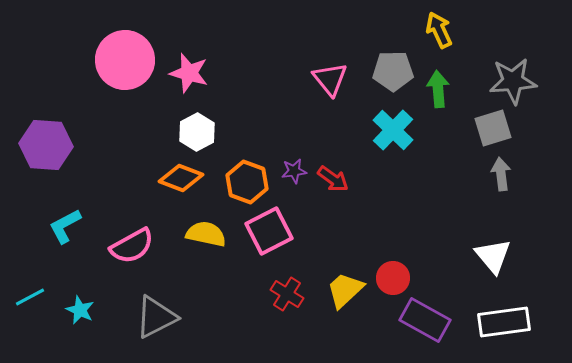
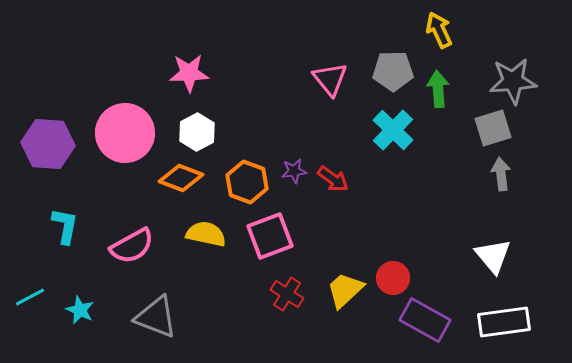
pink circle: moved 73 px down
pink star: rotated 18 degrees counterclockwise
purple hexagon: moved 2 px right, 1 px up
cyan L-shape: rotated 129 degrees clockwise
pink square: moved 1 px right, 5 px down; rotated 6 degrees clockwise
gray triangle: rotated 48 degrees clockwise
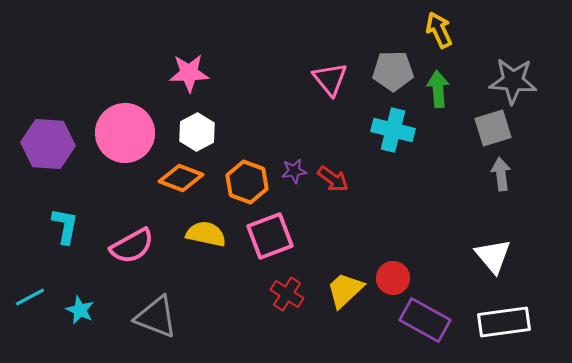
gray star: rotated 9 degrees clockwise
cyan cross: rotated 30 degrees counterclockwise
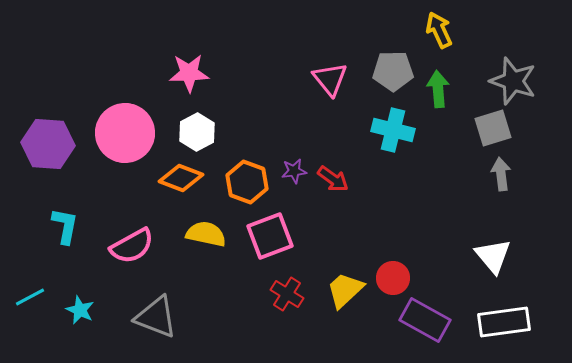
gray star: rotated 15 degrees clockwise
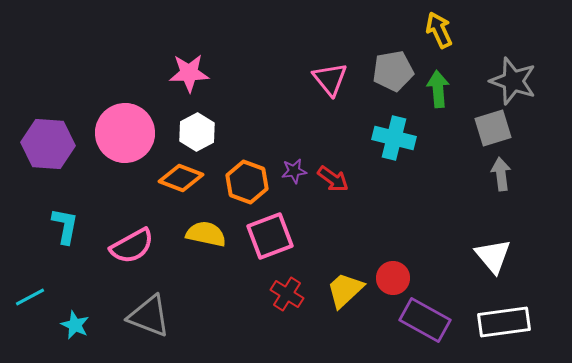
gray pentagon: rotated 9 degrees counterclockwise
cyan cross: moved 1 px right, 8 px down
cyan star: moved 5 px left, 15 px down
gray triangle: moved 7 px left, 1 px up
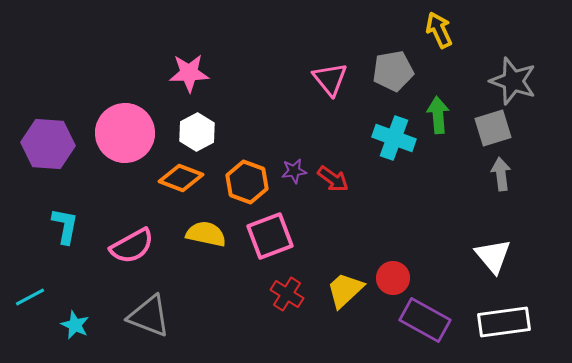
green arrow: moved 26 px down
cyan cross: rotated 6 degrees clockwise
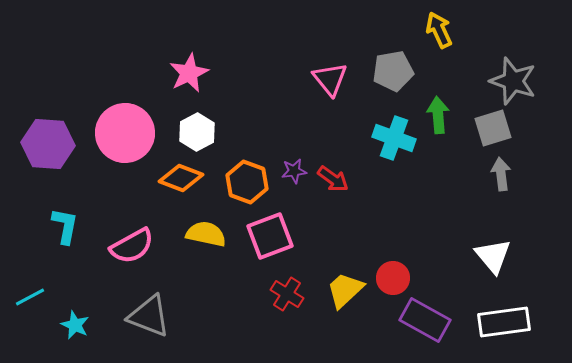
pink star: rotated 24 degrees counterclockwise
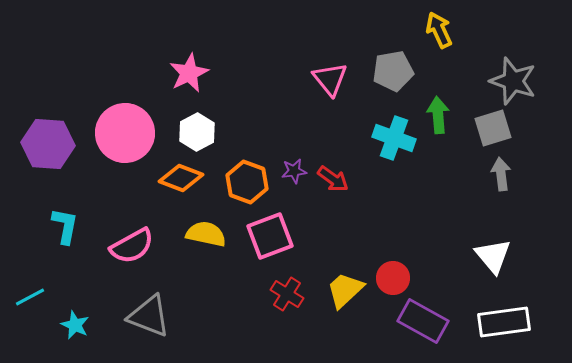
purple rectangle: moved 2 px left, 1 px down
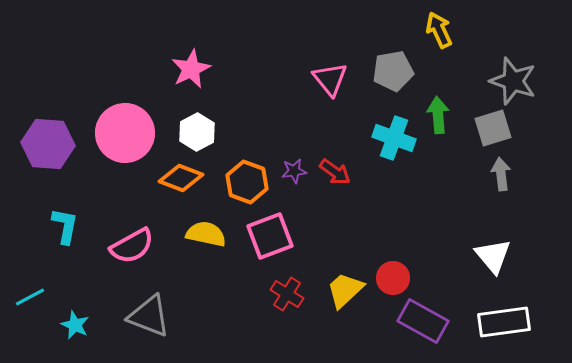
pink star: moved 2 px right, 4 px up
red arrow: moved 2 px right, 7 px up
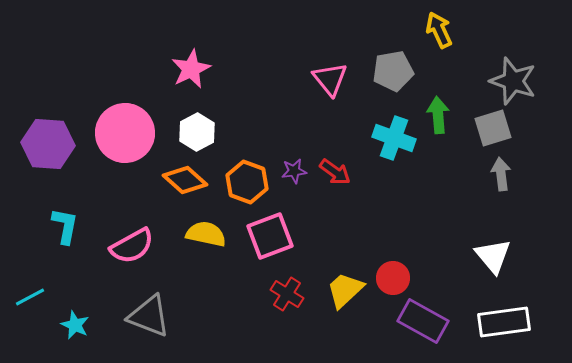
orange diamond: moved 4 px right, 2 px down; rotated 21 degrees clockwise
